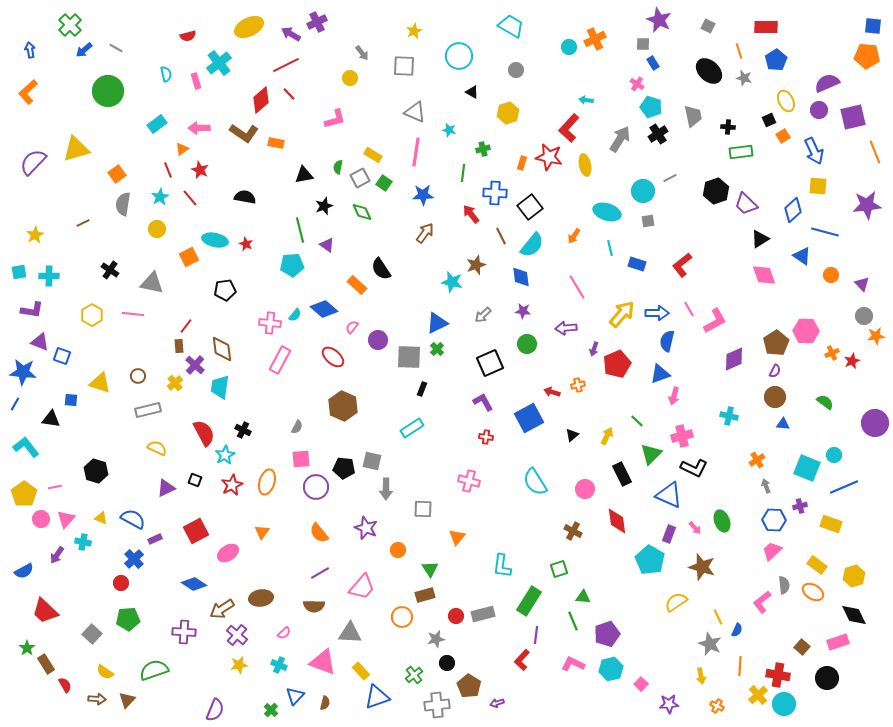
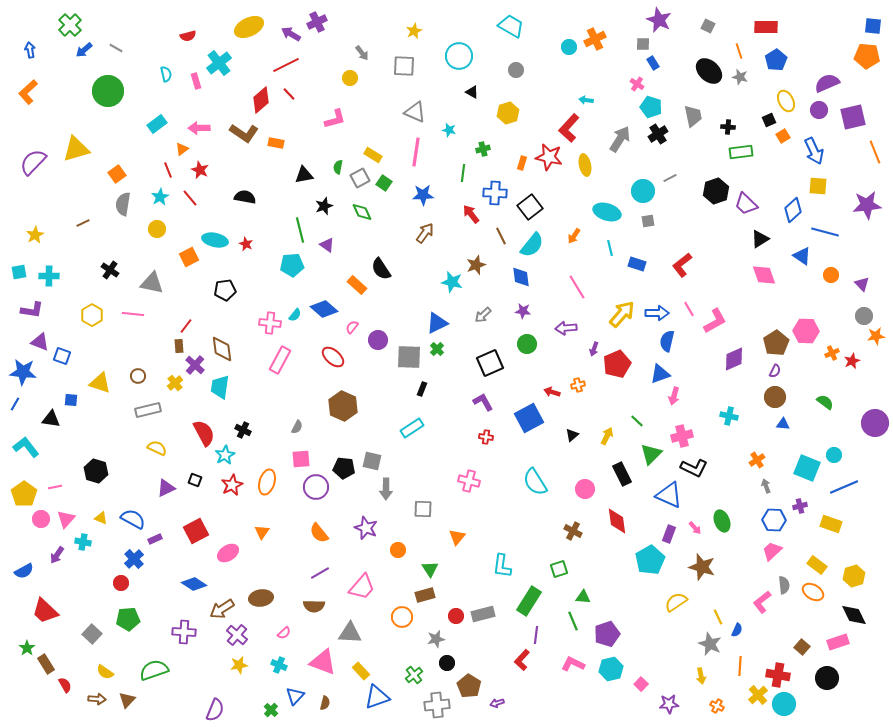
gray star at (744, 78): moved 4 px left, 1 px up
cyan pentagon at (650, 560): rotated 12 degrees clockwise
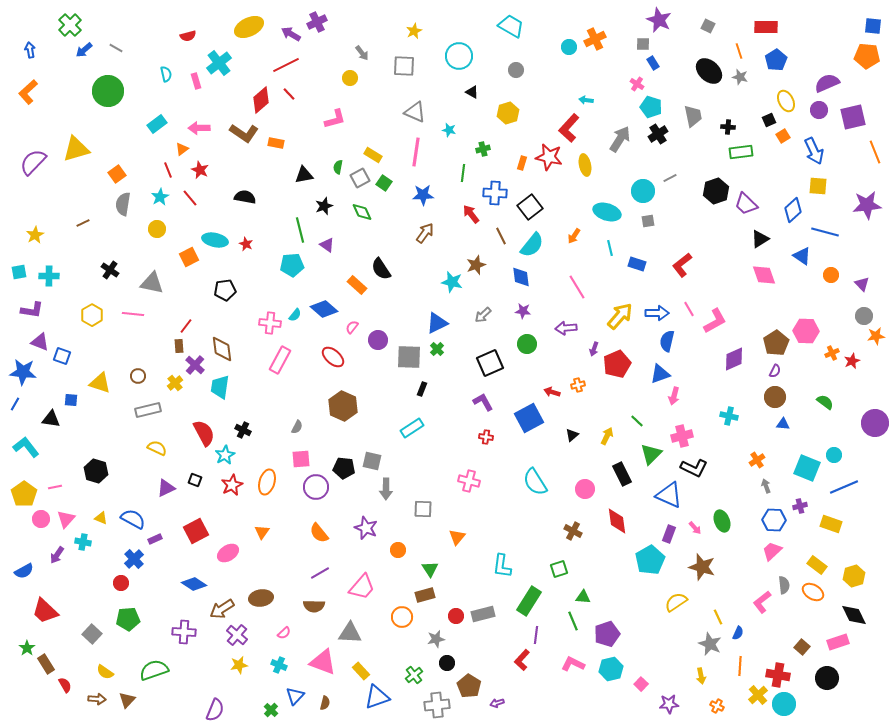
yellow arrow at (622, 314): moved 2 px left, 2 px down
blue semicircle at (737, 630): moved 1 px right, 3 px down
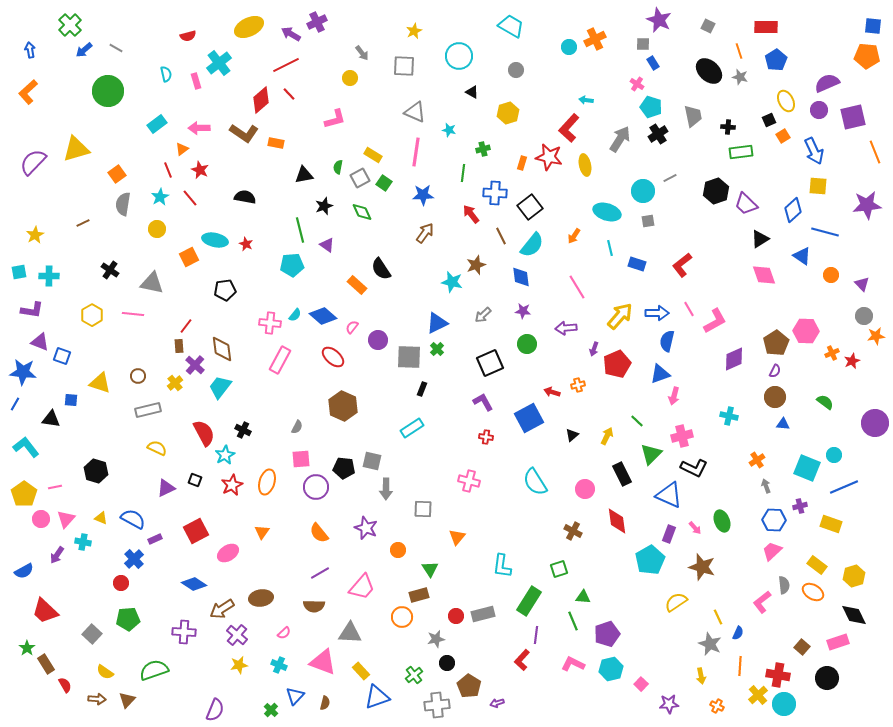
blue diamond at (324, 309): moved 1 px left, 7 px down
cyan trapezoid at (220, 387): rotated 30 degrees clockwise
brown rectangle at (425, 595): moved 6 px left
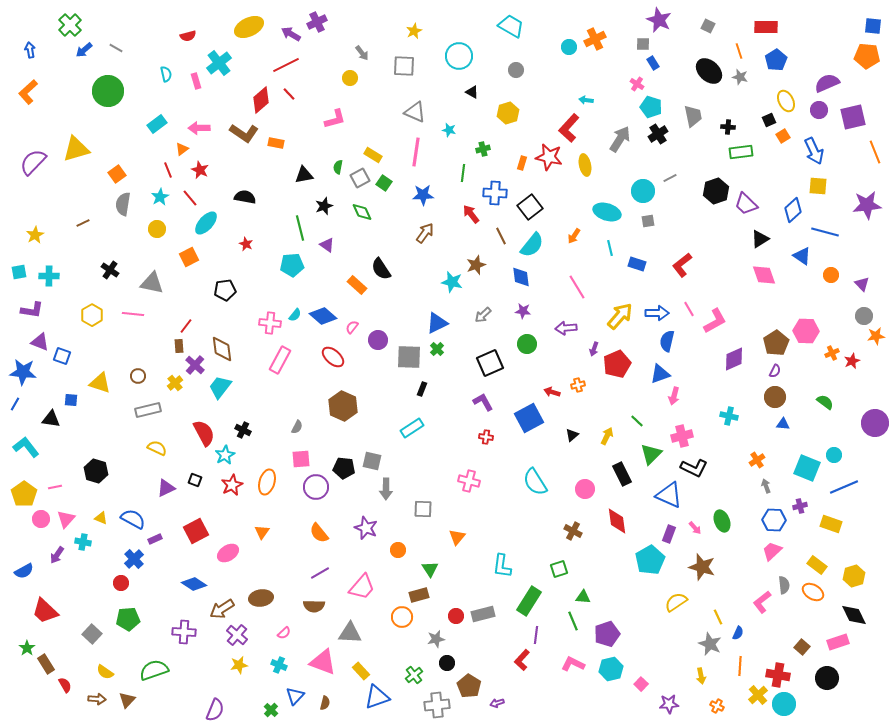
green line at (300, 230): moved 2 px up
cyan ellipse at (215, 240): moved 9 px left, 17 px up; rotated 60 degrees counterclockwise
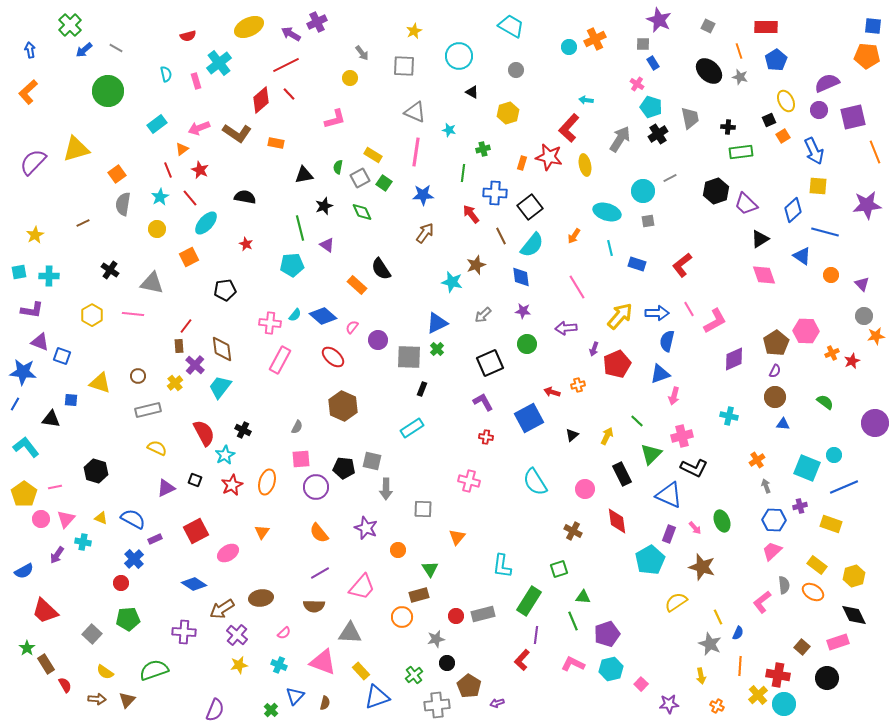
gray trapezoid at (693, 116): moved 3 px left, 2 px down
pink arrow at (199, 128): rotated 20 degrees counterclockwise
brown L-shape at (244, 133): moved 7 px left
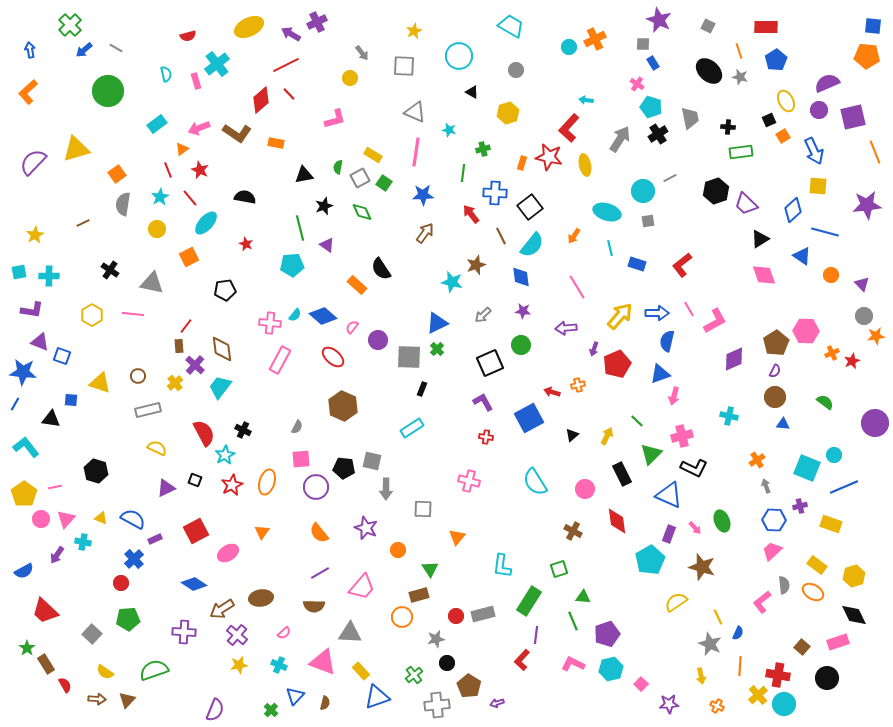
cyan cross at (219, 63): moved 2 px left, 1 px down
green circle at (527, 344): moved 6 px left, 1 px down
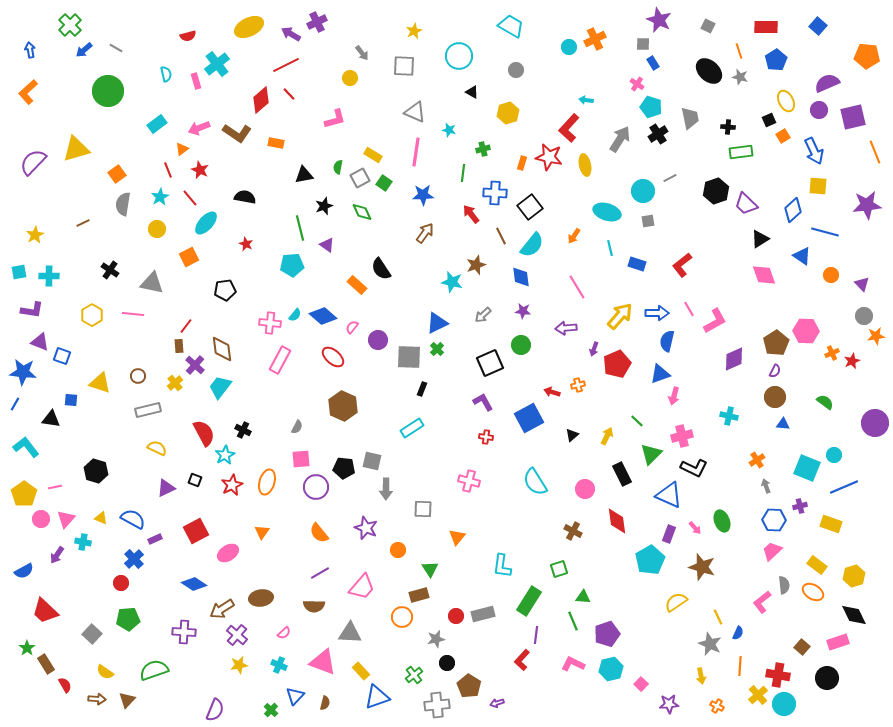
blue square at (873, 26): moved 55 px left; rotated 36 degrees clockwise
